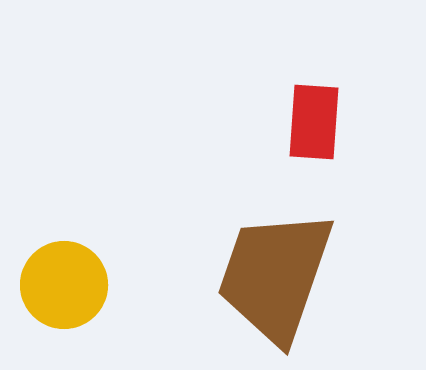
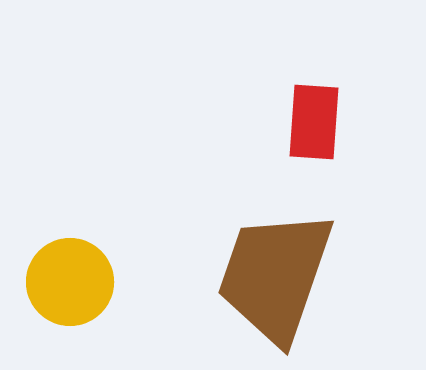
yellow circle: moved 6 px right, 3 px up
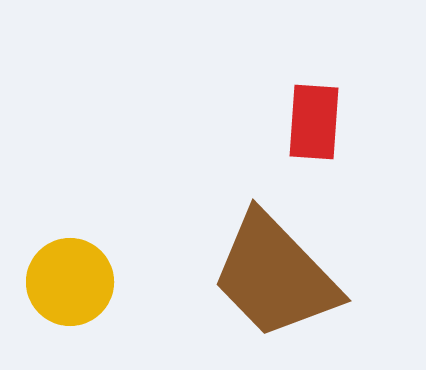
brown trapezoid: rotated 63 degrees counterclockwise
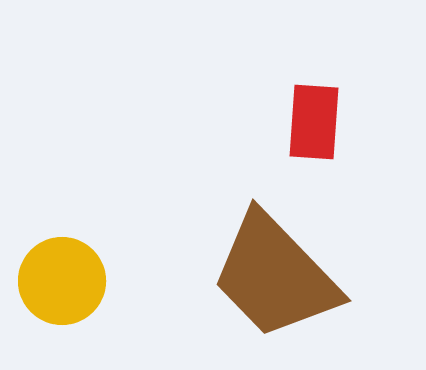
yellow circle: moved 8 px left, 1 px up
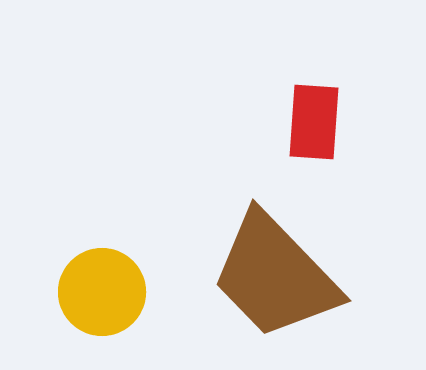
yellow circle: moved 40 px right, 11 px down
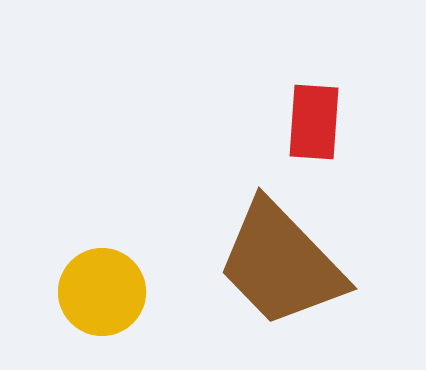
brown trapezoid: moved 6 px right, 12 px up
